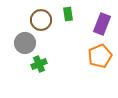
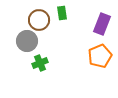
green rectangle: moved 6 px left, 1 px up
brown circle: moved 2 px left
gray circle: moved 2 px right, 2 px up
green cross: moved 1 px right, 1 px up
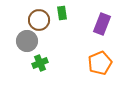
orange pentagon: moved 7 px down
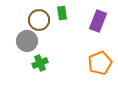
purple rectangle: moved 4 px left, 3 px up
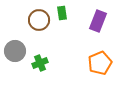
gray circle: moved 12 px left, 10 px down
